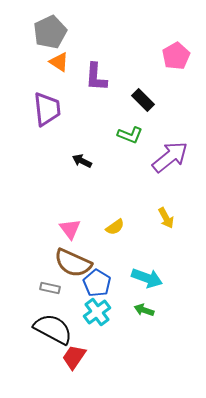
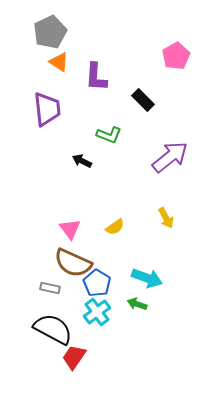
green L-shape: moved 21 px left
green arrow: moved 7 px left, 6 px up
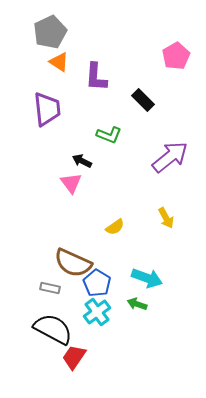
pink triangle: moved 1 px right, 46 px up
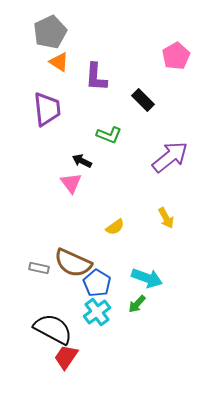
gray rectangle: moved 11 px left, 20 px up
green arrow: rotated 66 degrees counterclockwise
red trapezoid: moved 8 px left
